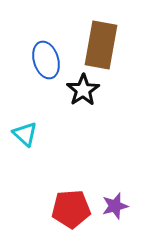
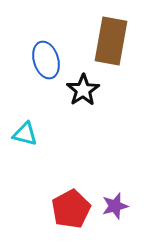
brown rectangle: moved 10 px right, 4 px up
cyan triangle: rotated 28 degrees counterclockwise
red pentagon: rotated 24 degrees counterclockwise
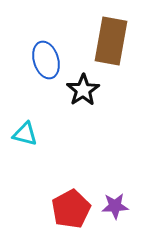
purple star: rotated 12 degrees clockwise
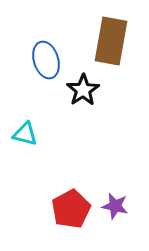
purple star: rotated 16 degrees clockwise
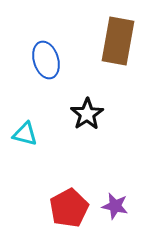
brown rectangle: moved 7 px right
black star: moved 4 px right, 24 px down
red pentagon: moved 2 px left, 1 px up
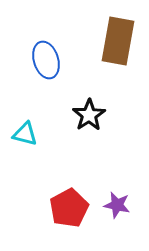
black star: moved 2 px right, 1 px down
purple star: moved 2 px right, 1 px up
